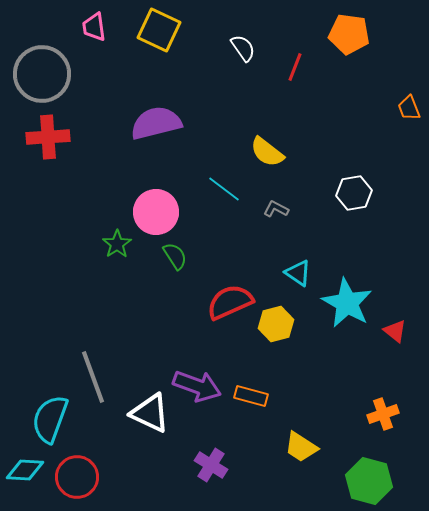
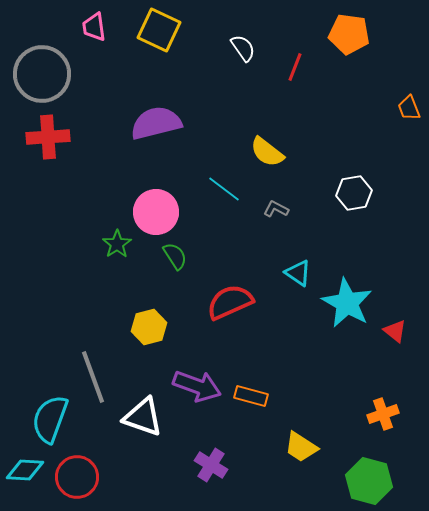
yellow hexagon: moved 127 px left, 3 px down
white triangle: moved 7 px left, 4 px down; rotated 6 degrees counterclockwise
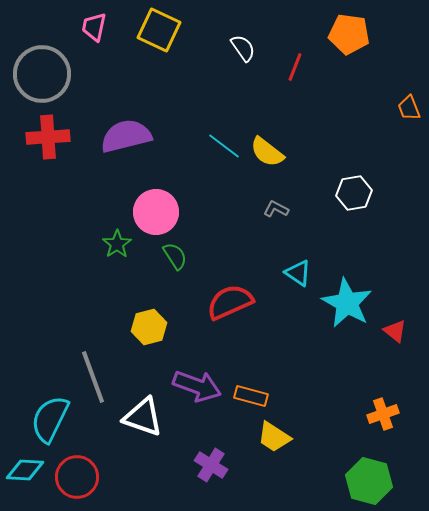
pink trapezoid: rotated 20 degrees clockwise
purple semicircle: moved 30 px left, 13 px down
cyan line: moved 43 px up
cyan semicircle: rotated 6 degrees clockwise
yellow trapezoid: moved 27 px left, 10 px up
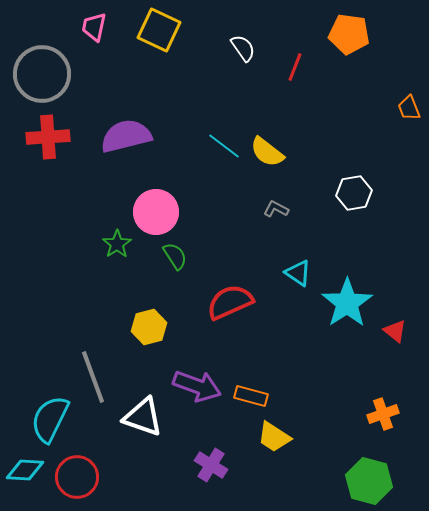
cyan star: rotated 9 degrees clockwise
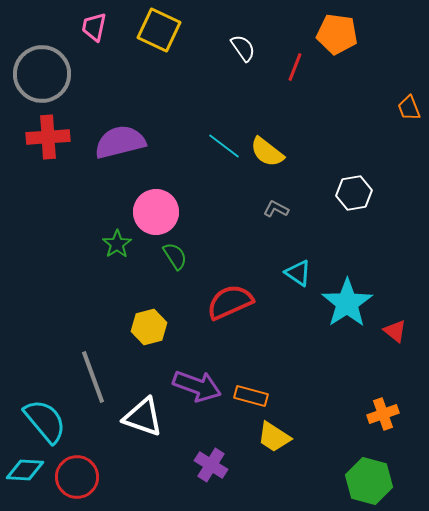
orange pentagon: moved 12 px left
purple semicircle: moved 6 px left, 6 px down
cyan semicircle: moved 5 px left, 2 px down; rotated 114 degrees clockwise
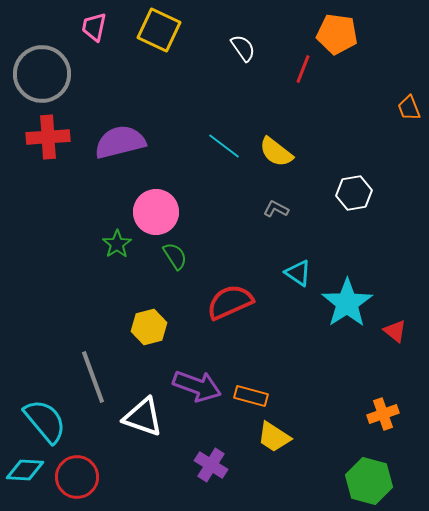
red line: moved 8 px right, 2 px down
yellow semicircle: moved 9 px right
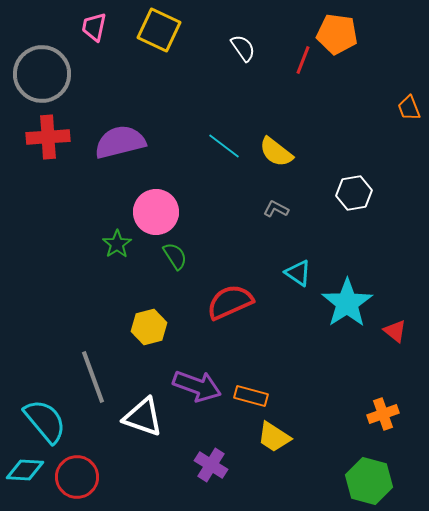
red line: moved 9 px up
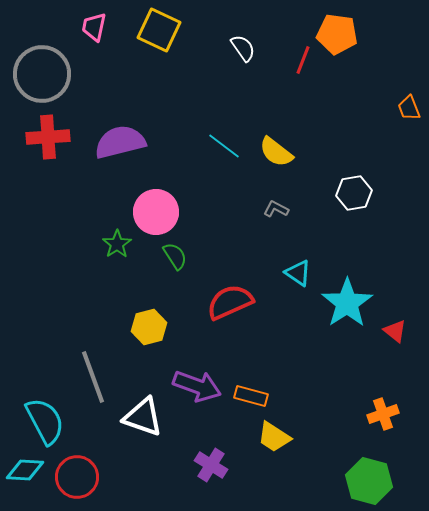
cyan semicircle: rotated 12 degrees clockwise
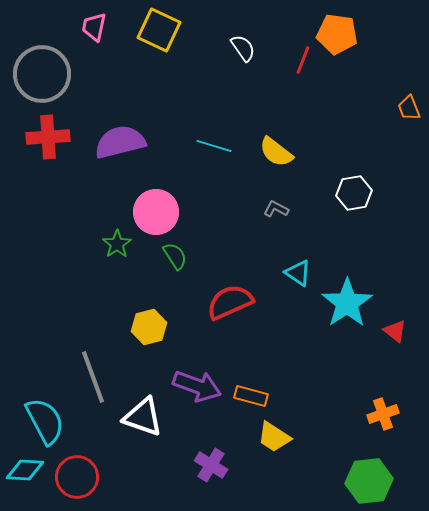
cyan line: moved 10 px left; rotated 20 degrees counterclockwise
green hexagon: rotated 21 degrees counterclockwise
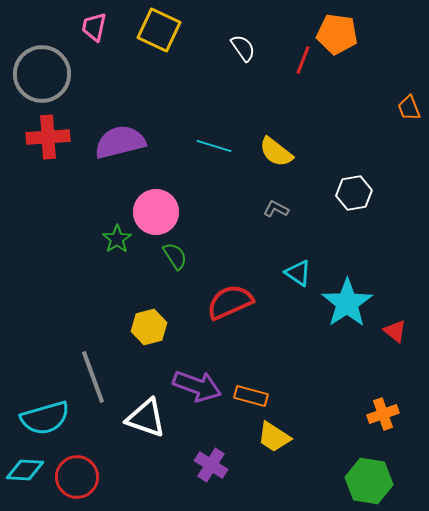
green star: moved 5 px up
white triangle: moved 3 px right, 1 px down
cyan semicircle: moved 3 px up; rotated 102 degrees clockwise
green hexagon: rotated 15 degrees clockwise
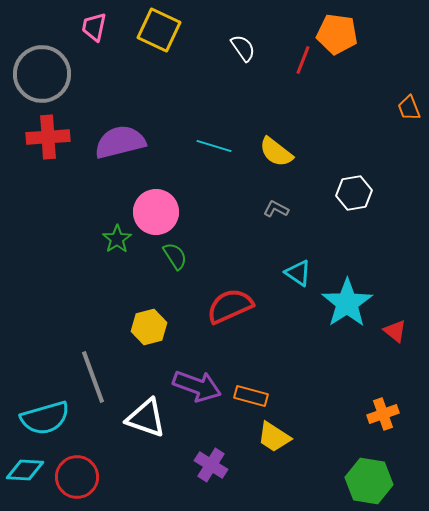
red semicircle: moved 4 px down
